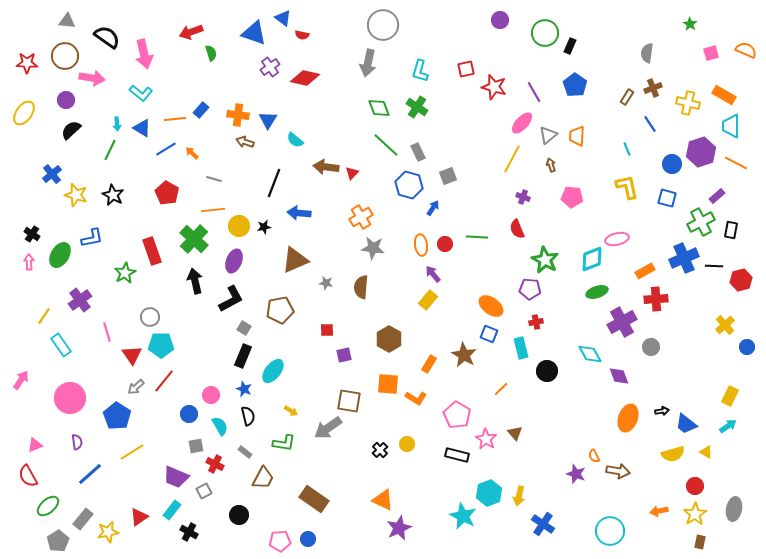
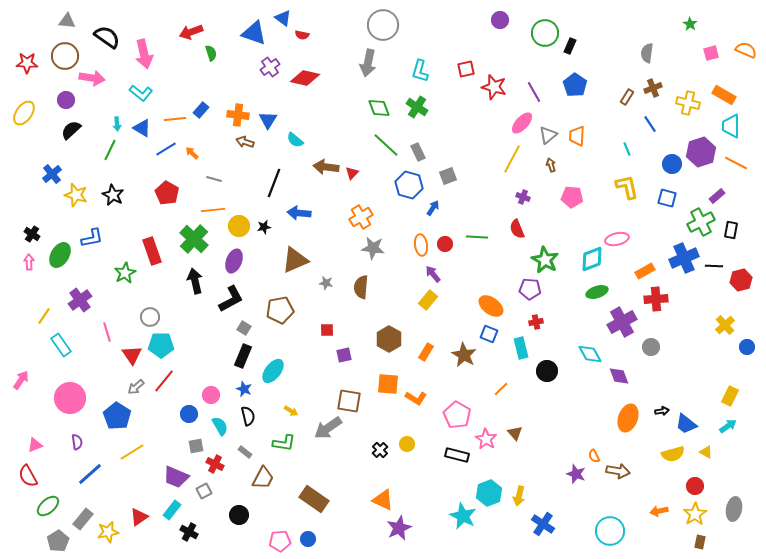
orange rectangle at (429, 364): moved 3 px left, 12 px up
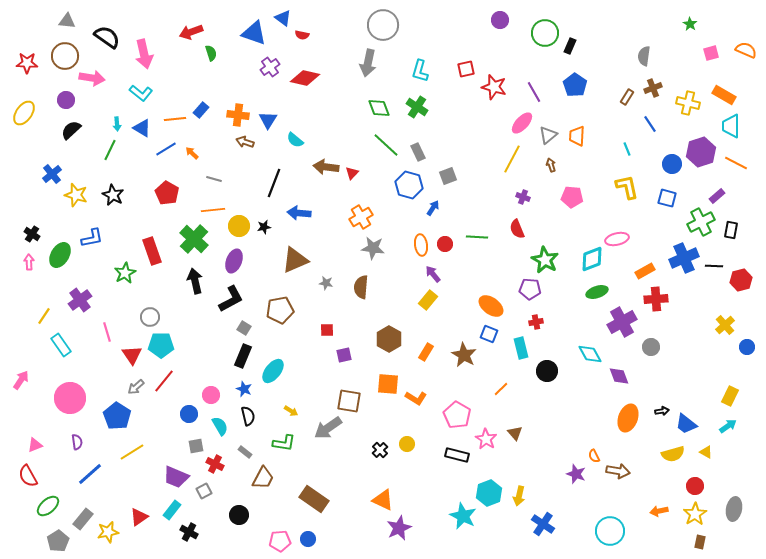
gray semicircle at (647, 53): moved 3 px left, 3 px down
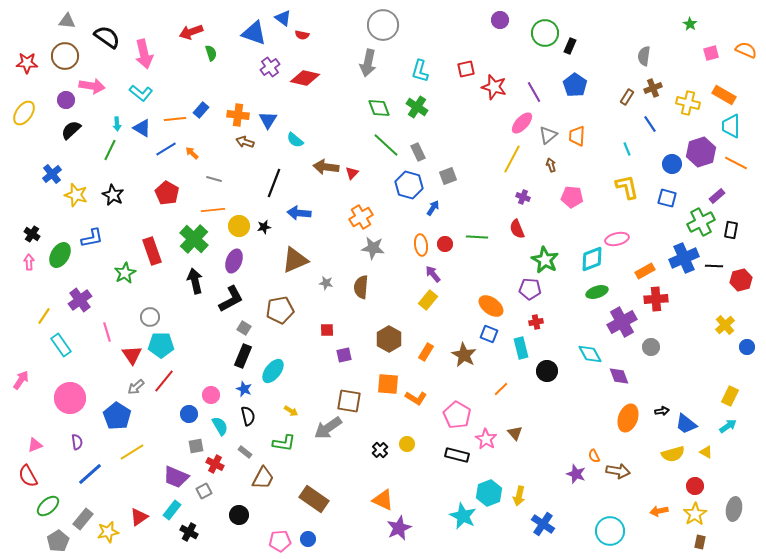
pink arrow at (92, 78): moved 8 px down
